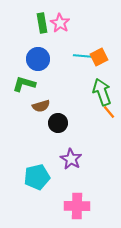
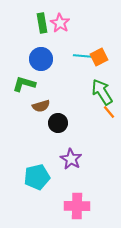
blue circle: moved 3 px right
green arrow: rotated 12 degrees counterclockwise
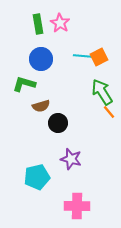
green rectangle: moved 4 px left, 1 px down
purple star: rotated 15 degrees counterclockwise
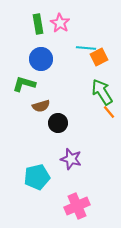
cyan line: moved 3 px right, 8 px up
pink cross: rotated 25 degrees counterclockwise
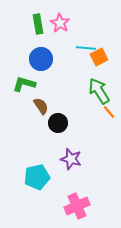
green arrow: moved 3 px left, 1 px up
brown semicircle: rotated 108 degrees counterclockwise
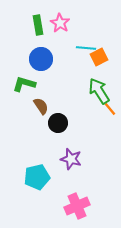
green rectangle: moved 1 px down
orange line: moved 1 px right, 3 px up
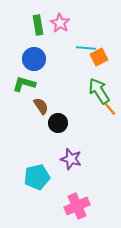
blue circle: moved 7 px left
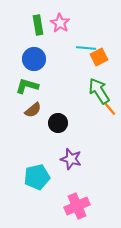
green L-shape: moved 3 px right, 2 px down
brown semicircle: moved 8 px left, 4 px down; rotated 84 degrees clockwise
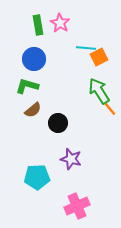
cyan pentagon: rotated 10 degrees clockwise
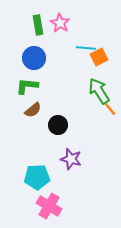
blue circle: moved 1 px up
green L-shape: rotated 10 degrees counterclockwise
black circle: moved 2 px down
pink cross: moved 28 px left; rotated 35 degrees counterclockwise
